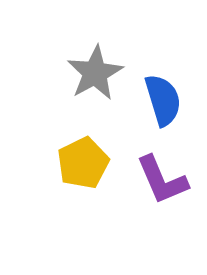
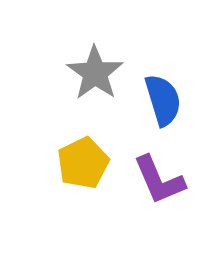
gray star: rotated 8 degrees counterclockwise
purple L-shape: moved 3 px left
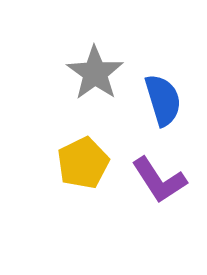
purple L-shape: rotated 10 degrees counterclockwise
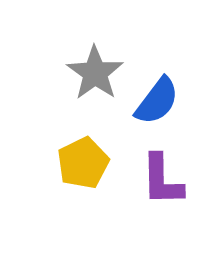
blue semicircle: moved 6 px left, 1 px down; rotated 54 degrees clockwise
purple L-shape: moved 3 px right; rotated 32 degrees clockwise
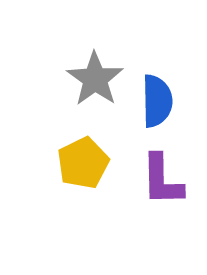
gray star: moved 6 px down
blue semicircle: rotated 38 degrees counterclockwise
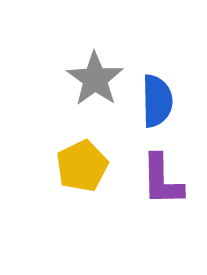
yellow pentagon: moved 1 px left, 3 px down
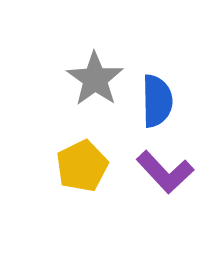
purple L-shape: moved 3 px right, 8 px up; rotated 42 degrees counterclockwise
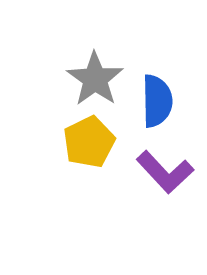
yellow pentagon: moved 7 px right, 24 px up
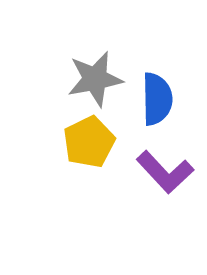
gray star: rotated 26 degrees clockwise
blue semicircle: moved 2 px up
